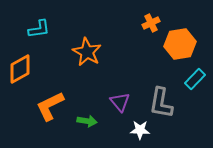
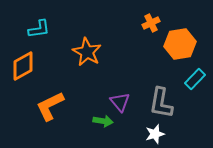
orange diamond: moved 3 px right, 3 px up
green arrow: moved 16 px right
white star: moved 15 px right, 4 px down; rotated 18 degrees counterclockwise
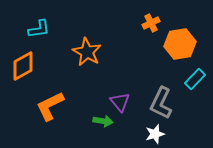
gray L-shape: rotated 16 degrees clockwise
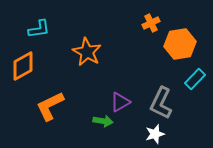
purple triangle: rotated 40 degrees clockwise
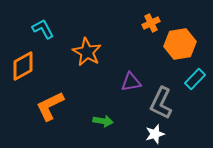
cyan L-shape: moved 4 px right; rotated 110 degrees counterclockwise
purple triangle: moved 11 px right, 20 px up; rotated 20 degrees clockwise
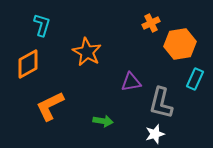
cyan L-shape: moved 1 px left, 4 px up; rotated 45 degrees clockwise
orange diamond: moved 5 px right, 2 px up
cyan rectangle: rotated 20 degrees counterclockwise
gray L-shape: rotated 12 degrees counterclockwise
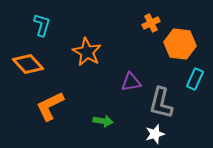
orange hexagon: rotated 16 degrees clockwise
orange diamond: rotated 76 degrees clockwise
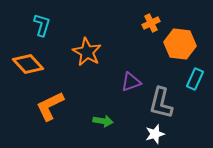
purple triangle: rotated 10 degrees counterclockwise
